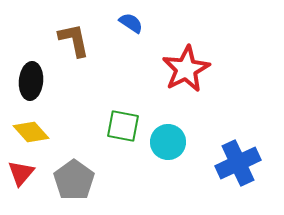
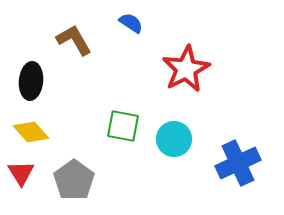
brown L-shape: rotated 18 degrees counterclockwise
cyan circle: moved 6 px right, 3 px up
red triangle: rotated 12 degrees counterclockwise
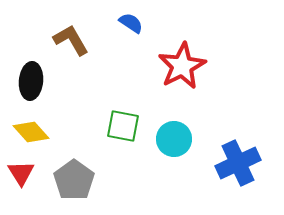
brown L-shape: moved 3 px left
red star: moved 4 px left, 3 px up
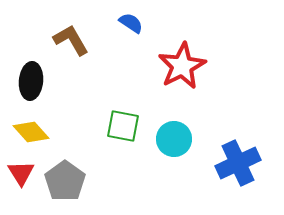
gray pentagon: moved 9 px left, 1 px down
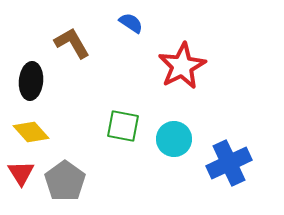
brown L-shape: moved 1 px right, 3 px down
blue cross: moved 9 px left
